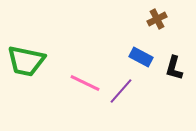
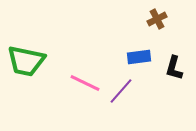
blue rectangle: moved 2 px left; rotated 35 degrees counterclockwise
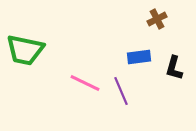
green trapezoid: moved 1 px left, 11 px up
purple line: rotated 64 degrees counterclockwise
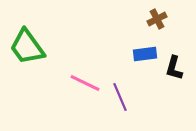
green trapezoid: moved 2 px right, 3 px up; rotated 42 degrees clockwise
blue rectangle: moved 6 px right, 3 px up
purple line: moved 1 px left, 6 px down
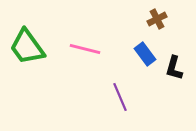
blue rectangle: rotated 60 degrees clockwise
pink line: moved 34 px up; rotated 12 degrees counterclockwise
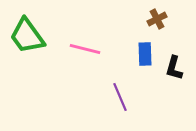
green trapezoid: moved 11 px up
blue rectangle: rotated 35 degrees clockwise
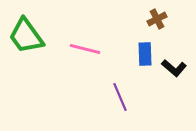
green trapezoid: moved 1 px left
black L-shape: rotated 65 degrees counterclockwise
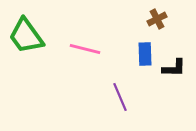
black L-shape: rotated 40 degrees counterclockwise
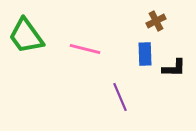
brown cross: moved 1 px left, 2 px down
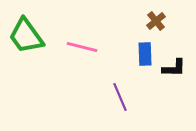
brown cross: rotated 12 degrees counterclockwise
pink line: moved 3 px left, 2 px up
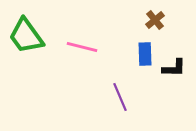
brown cross: moved 1 px left, 1 px up
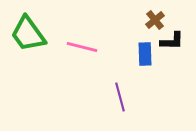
green trapezoid: moved 2 px right, 2 px up
black L-shape: moved 2 px left, 27 px up
purple line: rotated 8 degrees clockwise
